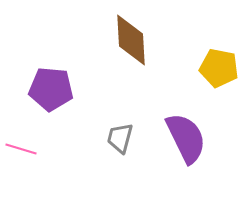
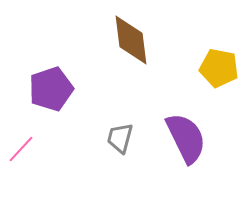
brown diamond: rotated 4 degrees counterclockwise
purple pentagon: rotated 24 degrees counterclockwise
pink line: rotated 64 degrees counterclockwise
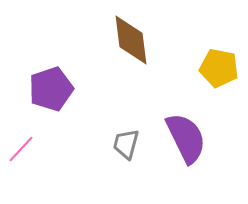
gray trapezoid: moved 6 px right, 6 px down
